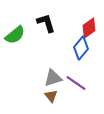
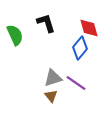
red diamond: rotated 70 degrees counterclockwise
green semicircle: rotated 75 degrees counterclockwise
blue diamond: moved 1 px left
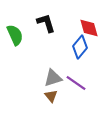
blue diamond: moved 1 px up
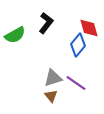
black L-shape: rotated 55 degrees clockwise
green semicircle: rotated 85 degrees clockwise
blue diamond: moved 2 px left, 2 px up
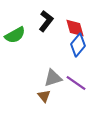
black L-shape: moved 2 px up
red diamond: moved 14 px left
brown triangle: moved 7 px left
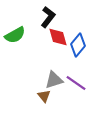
black L-shape: moved 2 px right, 4 px up
red diamond: moved 17 px left, 9 px down
gray triangle: moved 1 px right, 2 px down
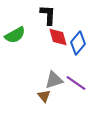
black L-shape: moved 2 px up; rotated 35 degrees counterclockwise
blue diamond: moved 2 px up
